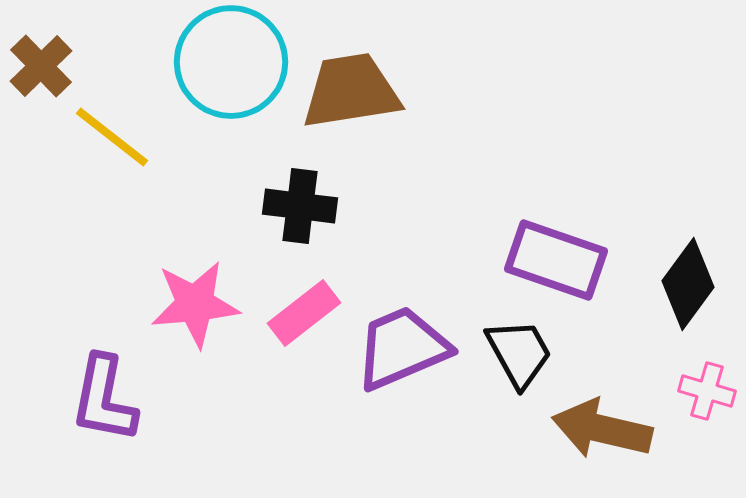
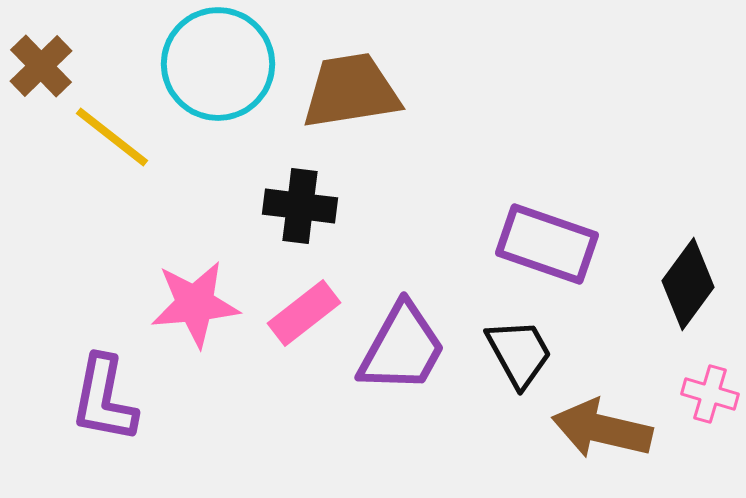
cyan circle: moved 13 px left, 2 px down
purple rectangle: moved 9 px left, 16 px up
purple trapezoid: rotated 142 degrees clockwise
pink cross: moved 3 px right, 3 px down
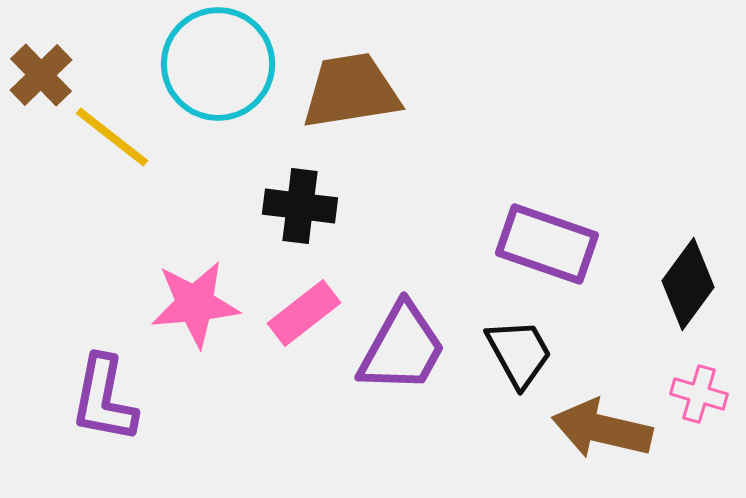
brown cross: moved 9 px down
pink cross: moved 11 px left
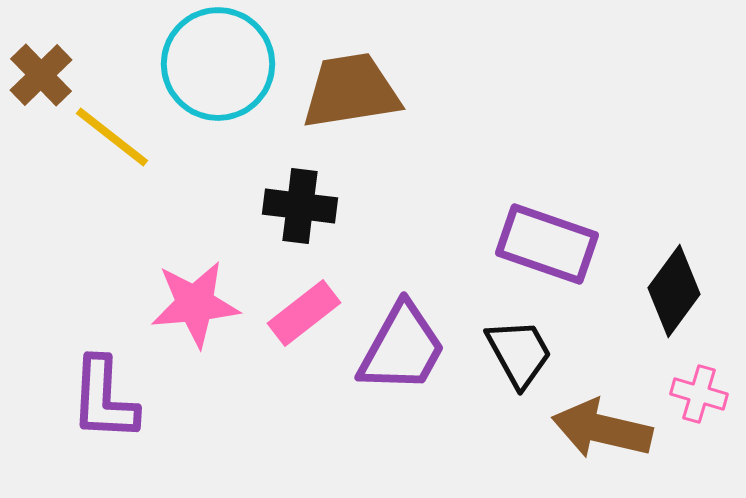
black diamond: moved 14 px left, 7 px down
purple L-shape: rotated 8 degrees counterclockwise
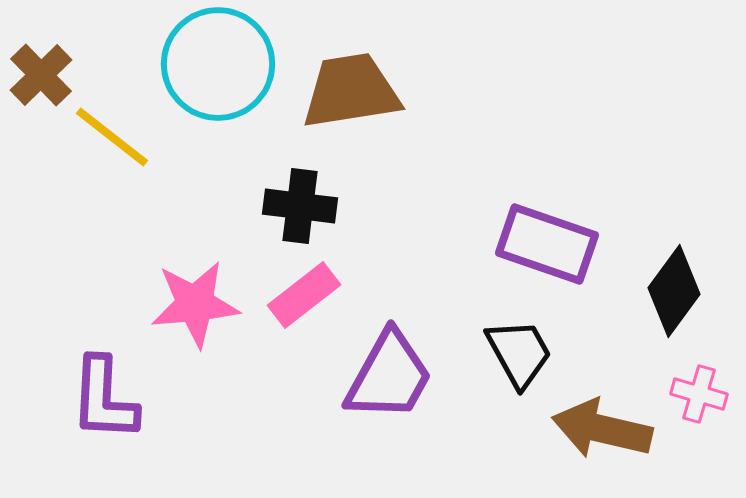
pink rectangle: moved 18 px up
purple trapezoid: moved 13 px left, 28 px down
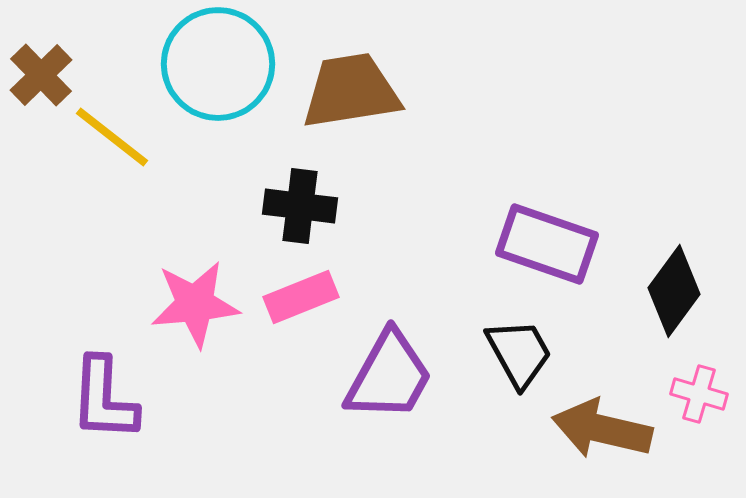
pink rectangle: moved 3 px left, 2 px down; rotated 16 degrees clockwise
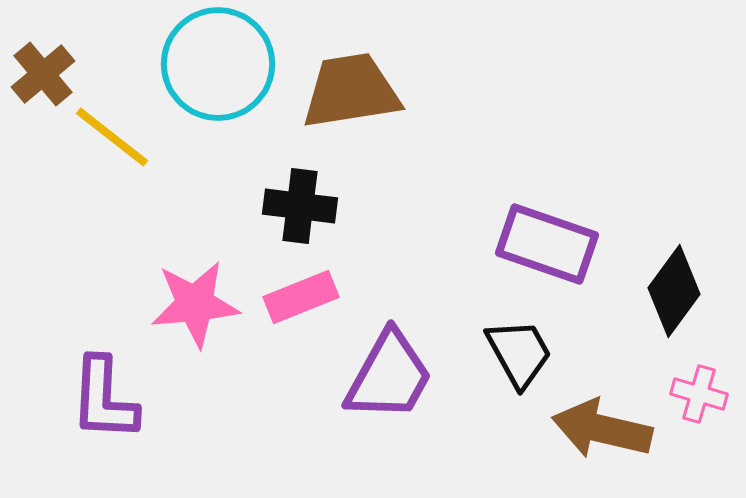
brown cross: moved 2 px right, 1 px up; rotated 4 degrees clockwise
